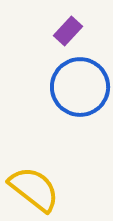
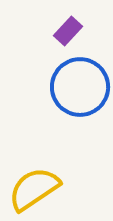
yellow semicircle: rotated 72 degrees counterclockwise
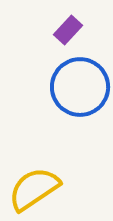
purple rectangle: moved 1 px up
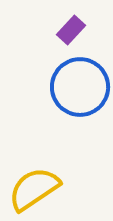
purple rectangle: moved 3 px right
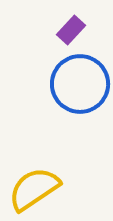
blue circle: moved 3 px up
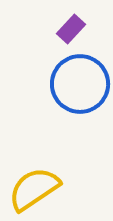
purple rectangle: moved 1 px up
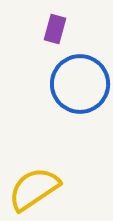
purple rectangle: moved 16 px left; rotated 28 degrees counterclockwise
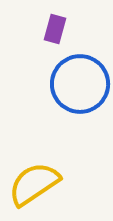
yellow semicircle: moved 5 px up
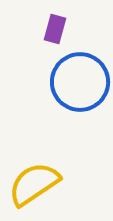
blue circle: moved 2 px up
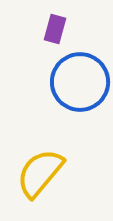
yellow semicircle: moved 6 px right, 11 px up; rotated 16 degrees counterclockwise
